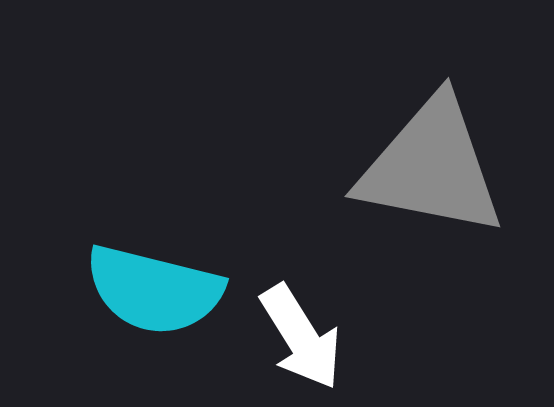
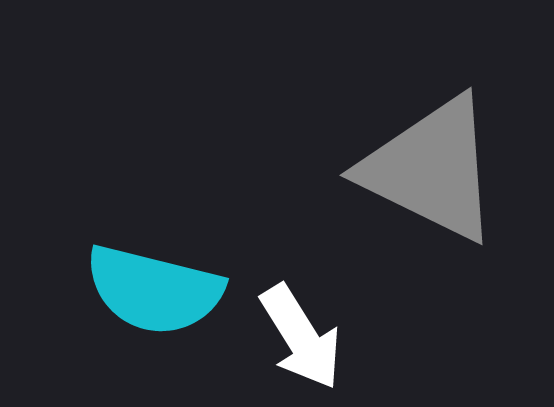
gray triangle: moved 2 px down; rotated 15 degrees clockwise
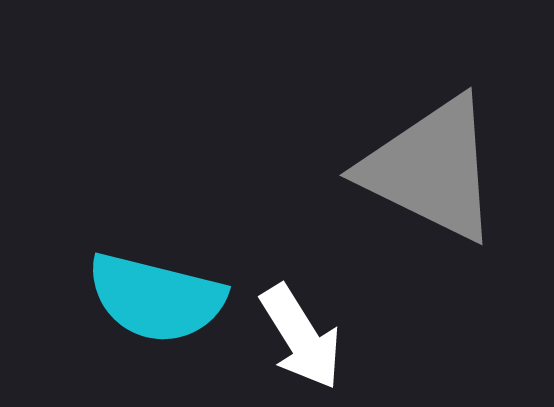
cyan semicircle: moved 2 px right, 8 px down
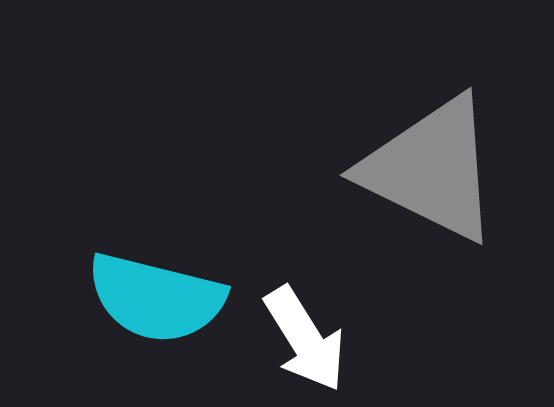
white arrow: moved 4 px right, 2 px down
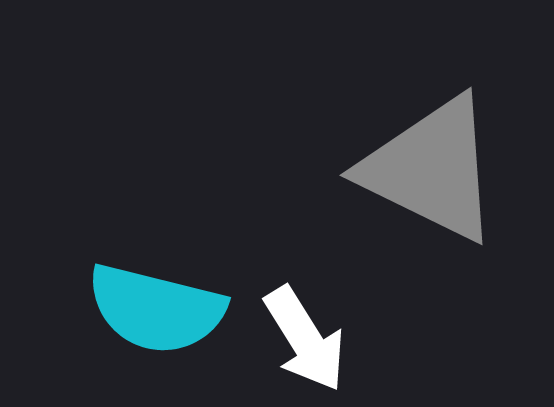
cyan semicircle: moved 11 px down
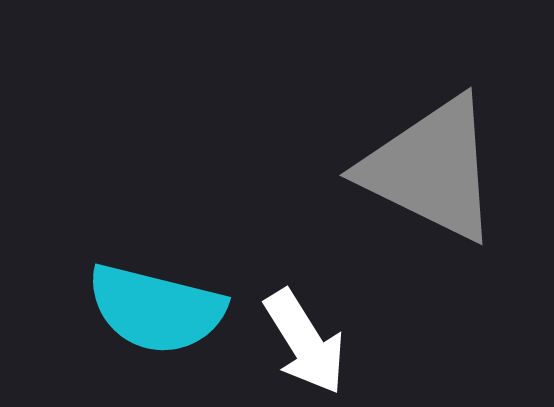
white arrow: moved 3 px down
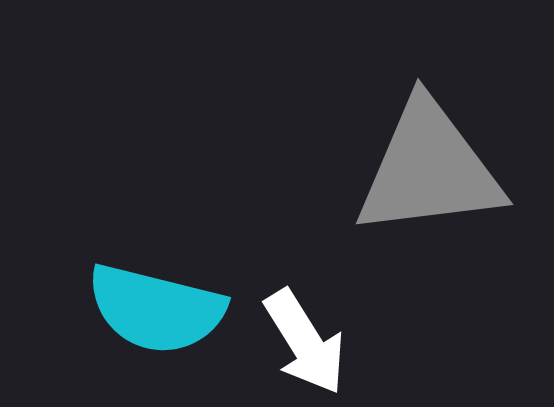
gray triangle: moved 2 px left; rotated 33 degrees counterclockwise
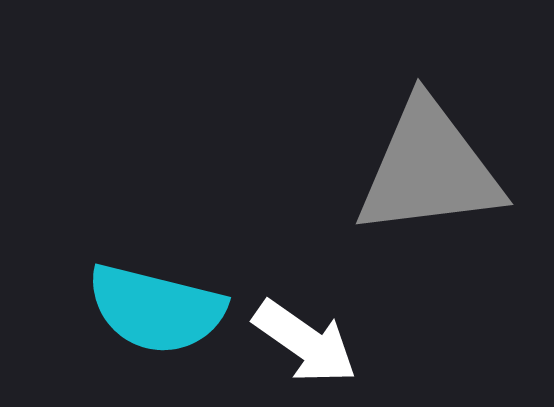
white arrow: rotated 23 degrees counterclockwise
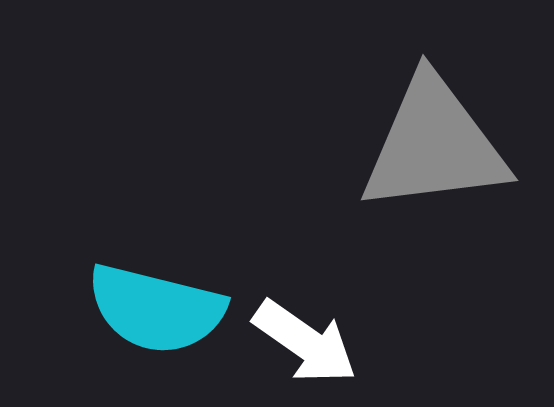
gray triangle: moved 5 px right, 24 px up
